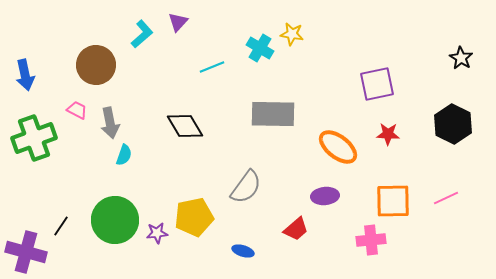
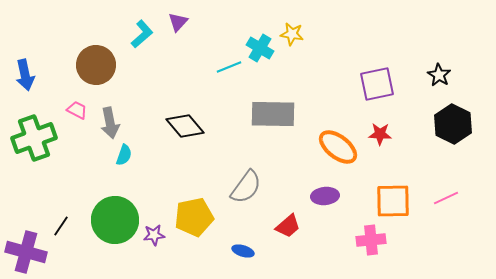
black star: moved 22 px left, 17 px down
cyan line: moved 17 px right
black diamond: rotated 9 degrees counterclockwise
red star: moved 8 px left
red trapezoid: moved 8 px left, 3 px up
purple star: moved 3 px left, 2 px down
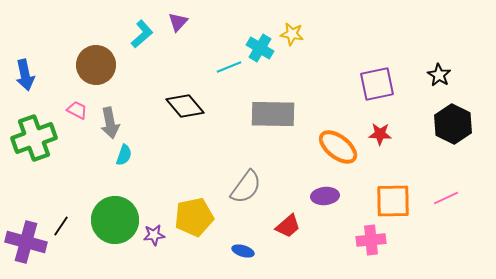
black diamond: moved 20 px up
purple cross: moved 10 px up
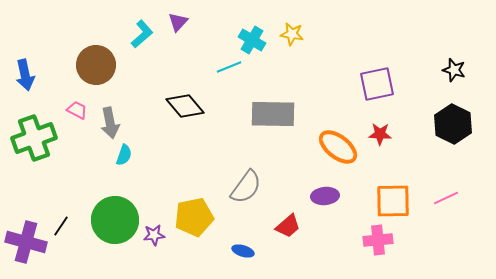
cyan cross: moved 8 px left, 8 px up
black star: moved 15 px right, 5 px up; rotated 15 degrees counterclockwise
pink cross: moved 7 px right
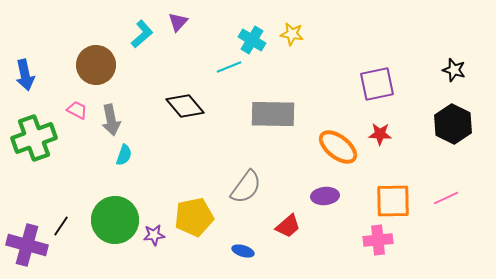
gray arrow: moved 1 px right, 3 px up
purple cross: moved 1 px right, 3 px down
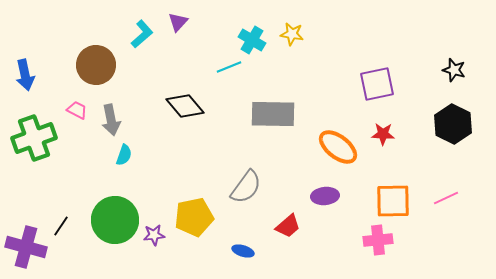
red star: moved 3 px right
purple cross: moved 1 px left, 2 px down
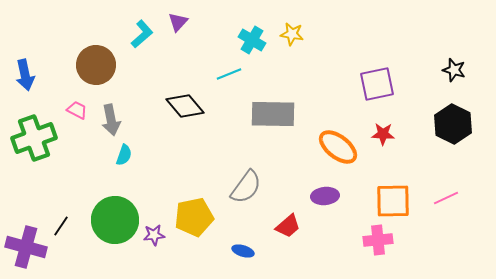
cyan line: moved 7 px down
